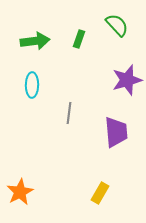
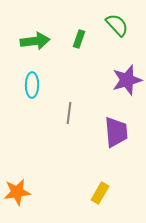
orange star: moved 3 px left; rotated 20 degrees clockwise
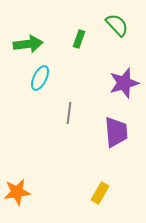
green arrow: moved 7 px left, 3 px down
purple star: moved 3 px left, 3 px down
cyan ellipse: moved 8 px right, 7 px up; rotated 25 degrees clockwise
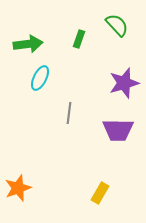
purple trapezoid: moved 2 px right, 2 px up; rotated 96 degrees clockwise
orange star: moved 1 px right, 4 px up; rotated 12 degrees counterclockwise
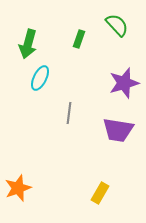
green arrow: rotated 112 degrees clockwise
purple trapezoid: rotated 8 degrees clockwise
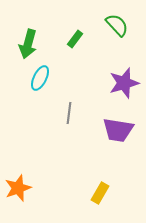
green rectangle: moved 4 px left; rotated 18 degrees clockwise
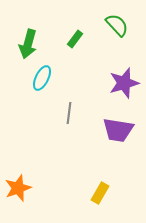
cyan ellipse: moved 2 px right
